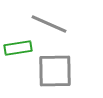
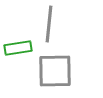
gray line: rotated 72 degrees clockwise
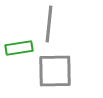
green rectangle: moved 1 px right
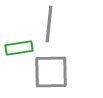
gray square: moved 4 px left, 1 px down
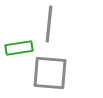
gray square: moved 1 px left, 1 px down; rotated 6 degrees clockwise
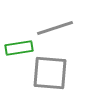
gray line: moved 6 px right, 4 px down; rotated 66 degrees clockwise
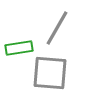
gray line: moved 2 px right; rotated 42 degrees counterclockwise
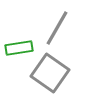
gray square: rotated 30 degrees clockwise
